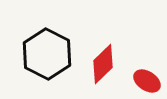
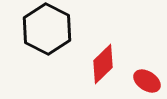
black hexagon: moved 25 px up
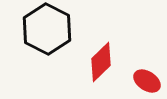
red diamond: moved 2 px left, 2 px up
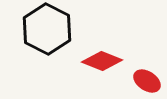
red diamond: moved 1 px right, 1 px up; rotated 66 degrees clockwise
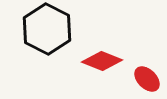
red ellipse: moved 2 px up; rotated 12 degrees clockwise
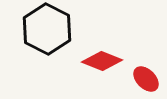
red ellipse: moved 1 px left
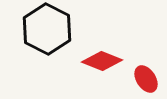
red ellipse: rotated 12 degrees clockwise
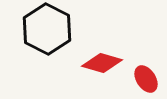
red diamond: moved 2 px down; rotated 6 degrees counterclockwise
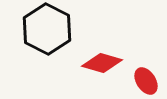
red ellipse: moved 2 px down
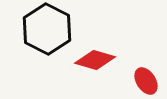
red diamond: moved 7 px left, 3 px up
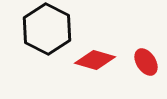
red ellipse: moved 19 px up
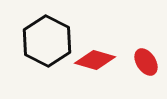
black hexagon: moved 12 px down
